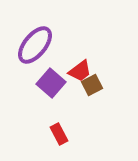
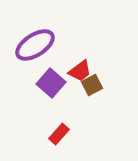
purple ellipse: rotated 18 degrees clockwise
red rectangle: rotated 70 degrees clockwise
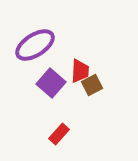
red trapezoid: rotated 50 degrees counterclockwise
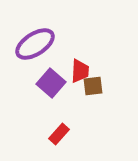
purple ellipse: moved 1 px up
brown square: moved 1 px right, 1 px down; rotated 20 degrees clockwise
